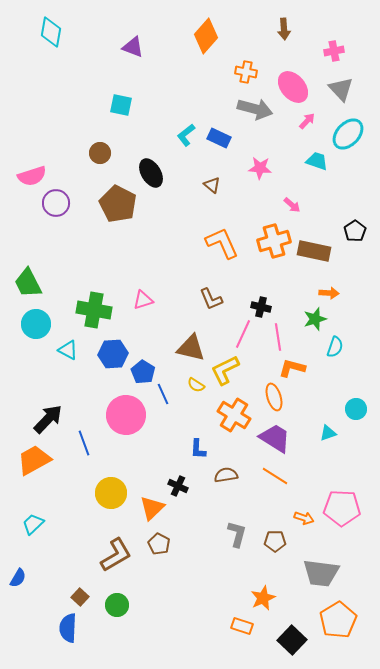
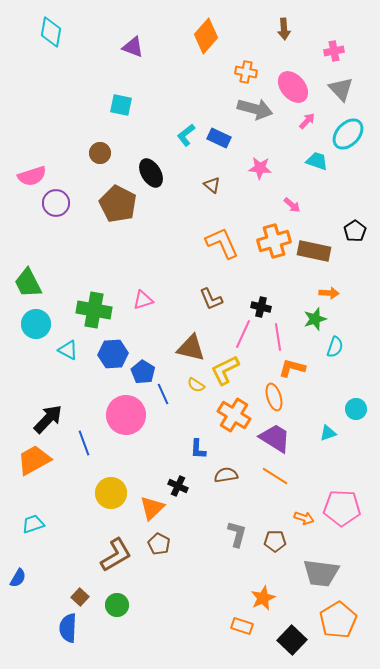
cyan trapezoid at (33, 524): rotated 25 degrees clockwise
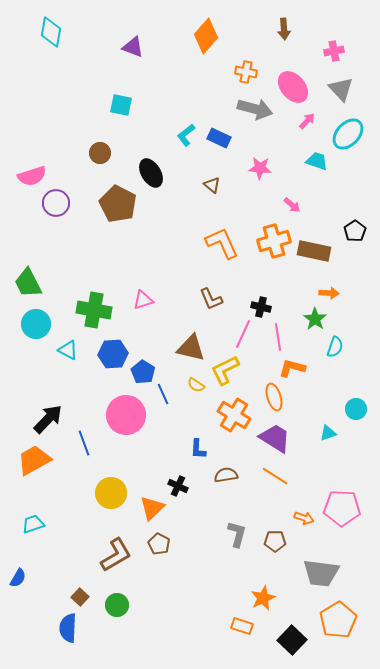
green star at (315, 319): rotated 20 degrees counterclockwise
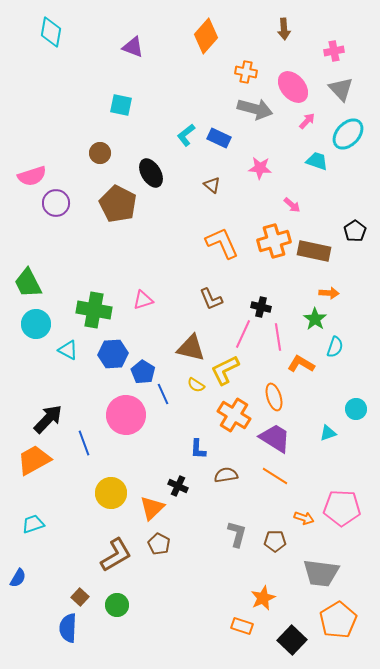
orange L-shape at (292, 368): moved 9 px right, 4 px up; rotated 16 degrees clockwise
